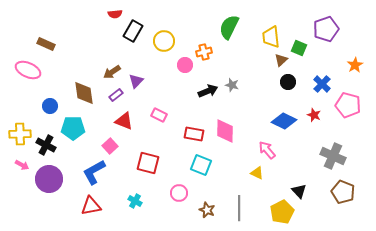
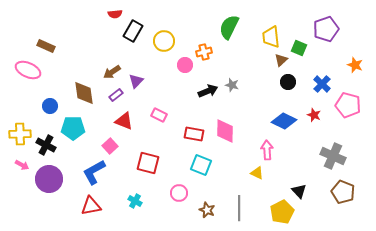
brown rectangle at (46, 44): moved 2 px down
orange star at (355, 65): rotated 21 degrees counterclockwise
pink arrow at (267, 150): rotated 36 degrees clockwise
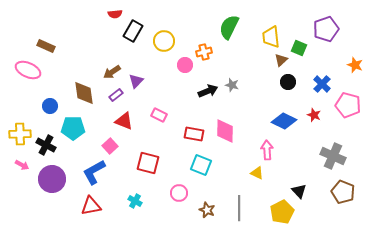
purple circle at (49, 179): moved 3 px right
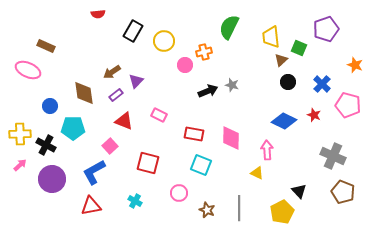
red semicircle at (115, 14): moved 17 px left
pink diamond at (225, 131): moved 6 px right, 7 px down
pink arrow at (22, 165): moved 2 px left; rotated 72 degrees counterclockwise
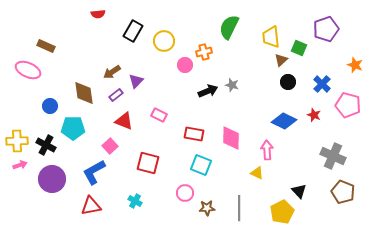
yellow cross at (20, 134): moved 3 px left, 7 px down
pink arrow at (20, 165): rotated 24 degrees clockwise
pink circle at (179, 193): moved 6 px right
brown star at (207, 210): moved 2 px up; rotated 28 degrees counterclockwise
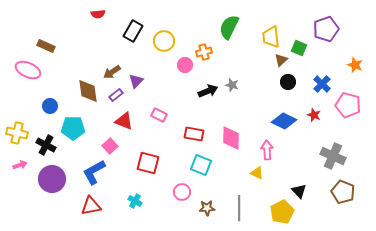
brown diamond at (84, 93): moved 4 px right, 2 px up
yellow cross at (17, 141): moved 8 px up; rotated 15 degrees clockwise
pink circle at (185, 193): moved 3 px left, 1 px up
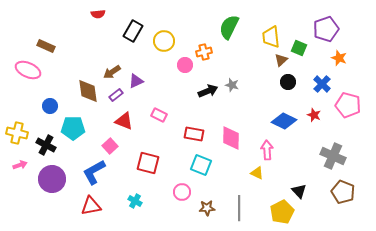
orange star at (355, 65): moved 16 px left, 7 px up
purple triangle at (136, 81): rotated 21 degrees clockwise
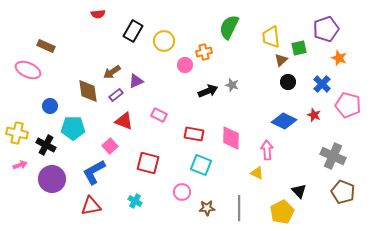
green square at (299, 48): rotated 35 degrees counterclockwise
